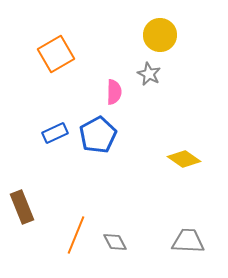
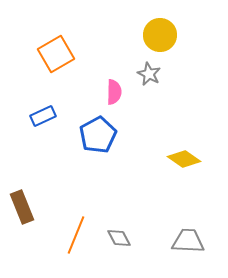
blue rectangle: moved 12 px left, 17 px up
gray diamond: moved 4 px right, 4 px up
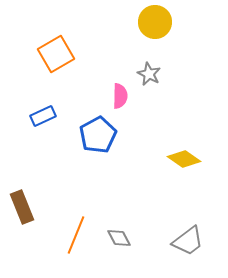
yellow circle: moved 5 px left, 13 px up
pink semicircle: moved 6 px right, 4 px down
gray trapezoid: rotated 140 degrees clockwise
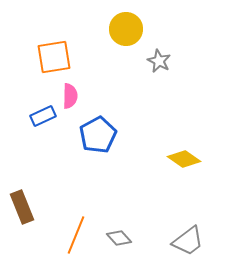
yellow circle: moved 29 px left, 7 px down
orange square: moved 2 px left, 3 px down; rotated 21 degrees clockwise
gray star: moved 10 px right, 13 px up
pink semicircle: moved 50 px left
gray diamond: rotated 15 degrees counterclockwise
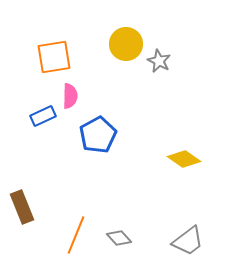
yellow circle: moved 15 px down
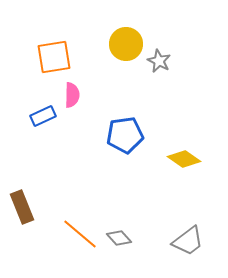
pink semicircle: moved 2 px right, 1 px up
blue pentagon: moved 27 px right; rotated 21 degrees clockwise
orange line: moved 4 px right, 1 px up; rotated 72 degrees counterclockwise
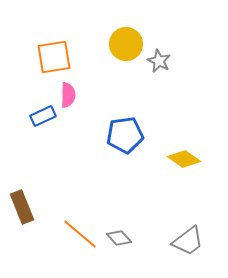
pink semicircle: moved 4 px left
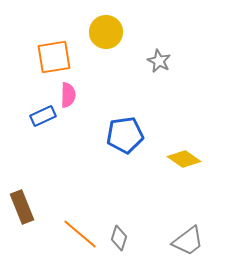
yellow circle: moved 20 px left, 12 px up
gray diamond: rotated 60 degrees clockwise
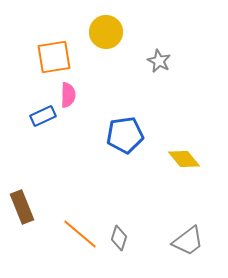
yellow diamond: rotated 16 degrees clockwise
